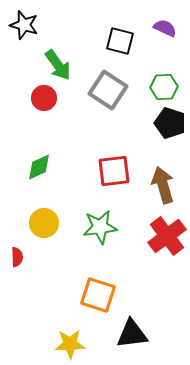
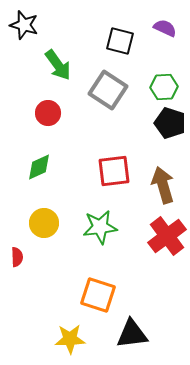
red circle: moved 4 px right, 15 px down
yellow star: moved 5 px up
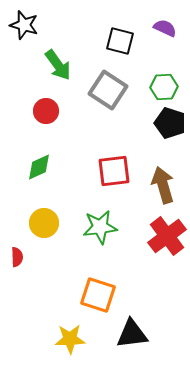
red circle: moved 2 px left, 2 px up
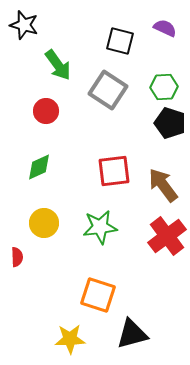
brown arrow: rotated 21 degrees counterclockwise
black triangle: rotated 8 degrees counterclockwise
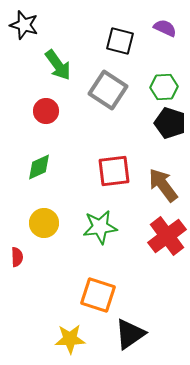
black triangle: moved 2 px left; rotated 20 degrees counterclockwise
